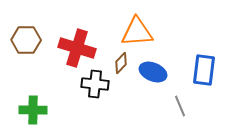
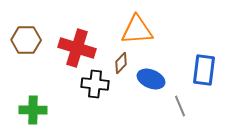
orange triangle: moved 2 px up
blue ellipse: moved 2 px left, 7 px down
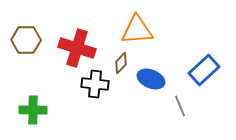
blue rectangle: rotated 40 degrees clockwise
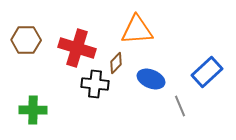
brown diamond: moved 5 px left
blue rectangle: moved 3 px right, 2 px down
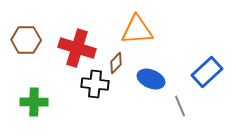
green cross: moved 1 px right, 8 px up
